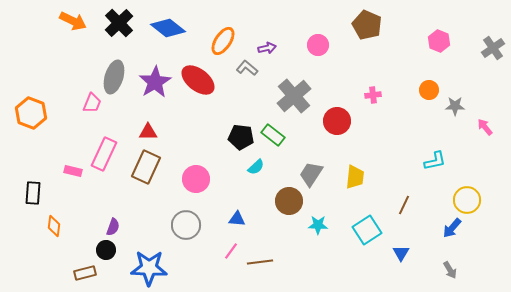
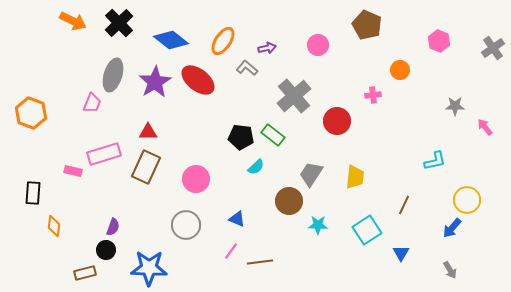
blue diamond at (168, 28): moved 3 px right, 12 px down
gray ellipse at (114, 77): moved 1 px left, 2 px up
orange circle at (429, 90): moved 29 px left, 20 px up
pink rectangle at (104, 154): rotated 48 degrees clockwise
blue triangle at (237, 219): rotated 18 degrees clockwise
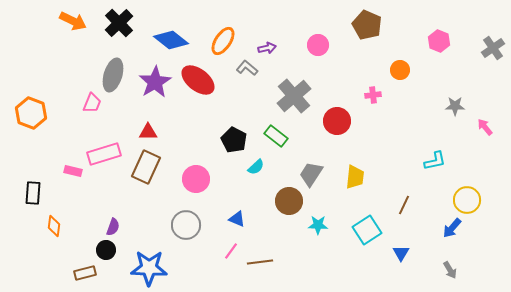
green rectangle at (273, 135): moved 3 px right, 1 px down
black pentagon at (241, 137): moved 7 px left, 3 px down; rotated 20 degrees clockwise
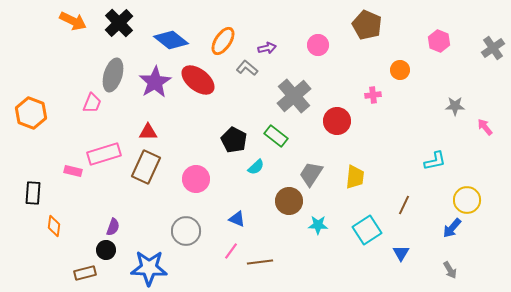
gray circle at (186, 225): moved 6 px down
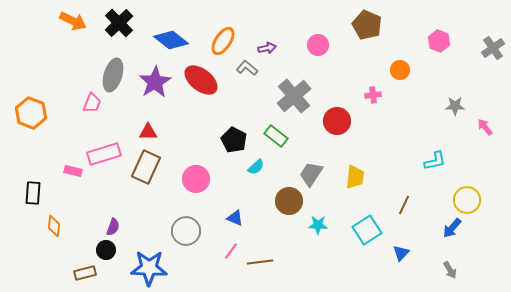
red ellipse at (198, 80): moved 3 px right
blue triangle at (237, 219): moved 2 px left, 1 px up
blue triangle at (401, 253): rotated 12 degrees clockwise
